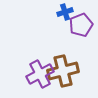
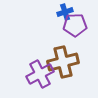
purple pentagon: moved 6 px left; rotated 20 degrees clockwise
brown cross: moved 9 px up
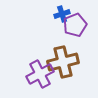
blue cross: moved 3 px left, 2 px down
purple pentagon: rotated 20 degrees counterclockwise
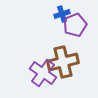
purple cross: moved 3 px right, 1 px up; rotated 28 degrees counterclockwise
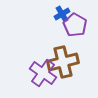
blue cross: rotated 14 degrees counterclockwise
purple pentagon: rotated 20 degrees counterclockwise
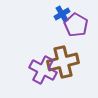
purple pentagon: moved 1 px right
purple cross: moved 3 px up; rotated 8 degrees counterclockwise
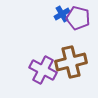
purple pentagon: moved 2 px right, 7 px up; rotated 15 degrees counterclockwise
brown cross: moved 8 px right
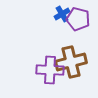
purple pentagon: moved 1 px down
purple cross: moved 7 px right; rotated 24 degrees counterclockwise
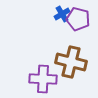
brown cross: rotated 28 degrees clockwise
purple cross: moved 7 px left, 9 px down
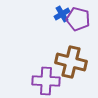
purple cross: moved 3 px right, 2 px down
